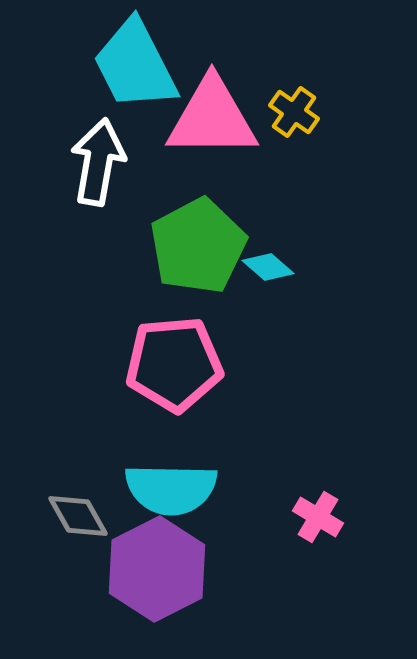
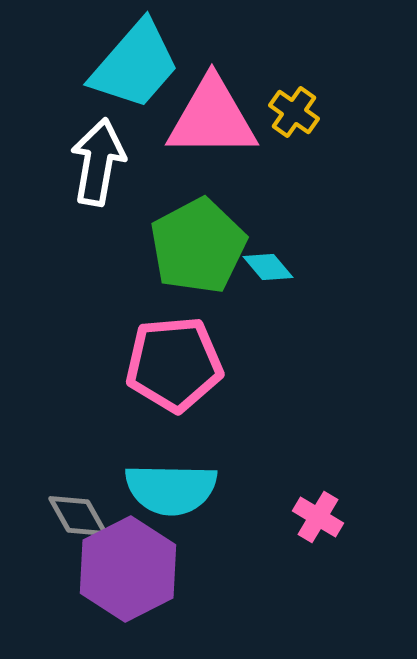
cyan trapezoid: rotated 112 degrees counterclockwise
cyan diamond: rotated 9 degrees clockwise
purple hexagon: moved 29 px left
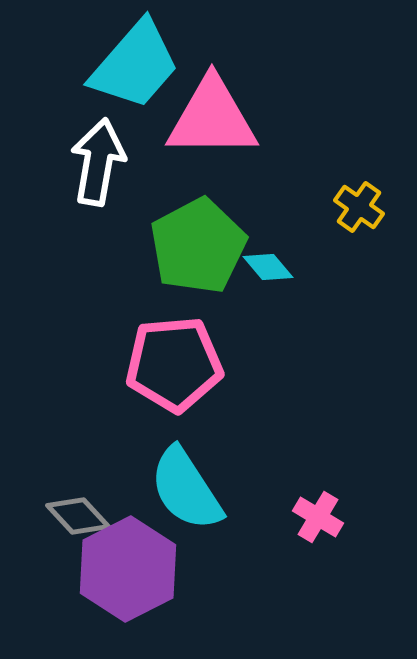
yellow cross: moved 65 px right, 95 px down
cyan semicircle: moved 15 px right; rotated 56 degrees clockwise
gray diamond: rotated 14 degrees counterclockwise
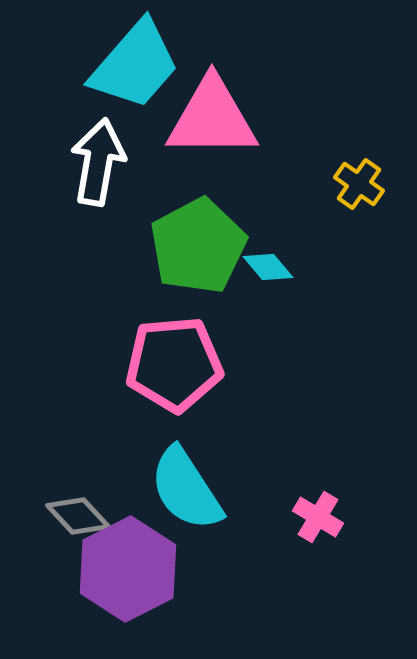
yellow cross: moved 23 px up
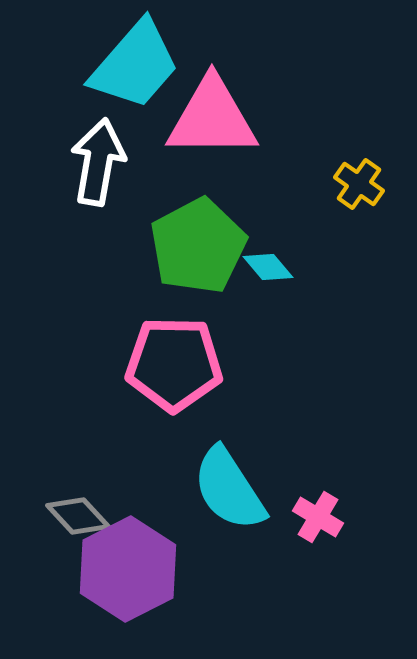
pink pentagon: rotated 6 degrees clockwise
cyan semicircle: moved 43 px right
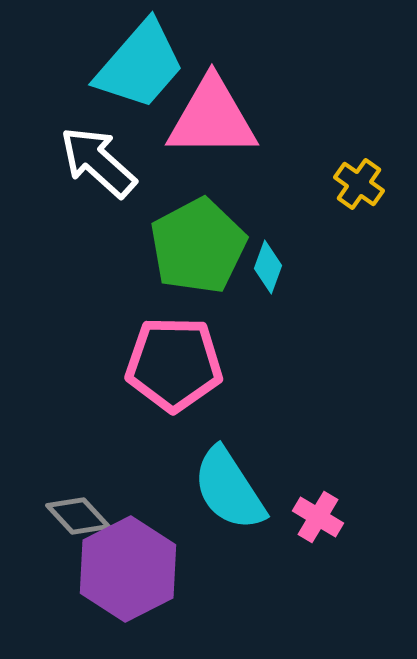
cyan trapezoid: moved 5 px right
white arrow: rotated 58 degrees counterclockwise
cyan diamond: rotated 60 degrees clockwise
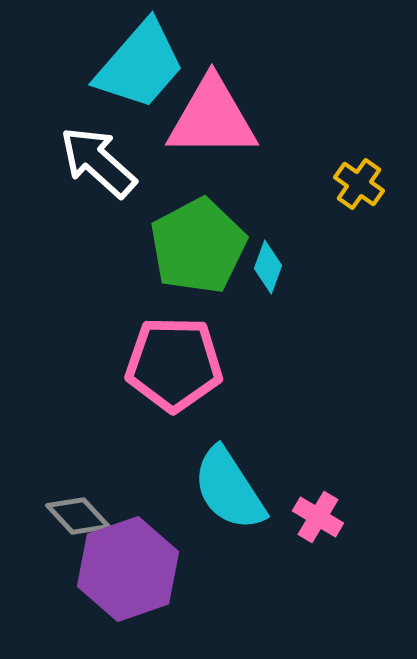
purple hexagon: rotated 8 degrees clockwise
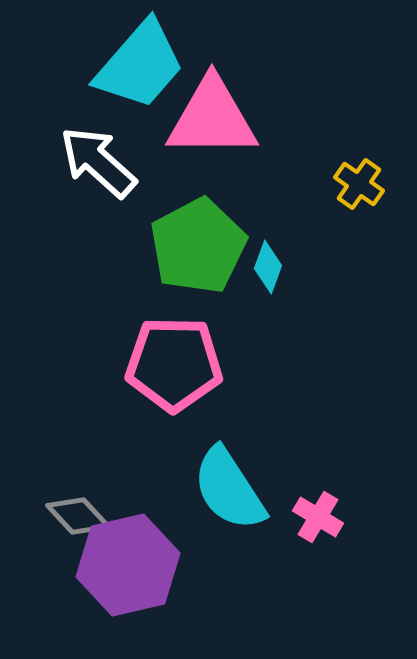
purple hexagon: moved 4 px up; rotated 6 degrees clockwise
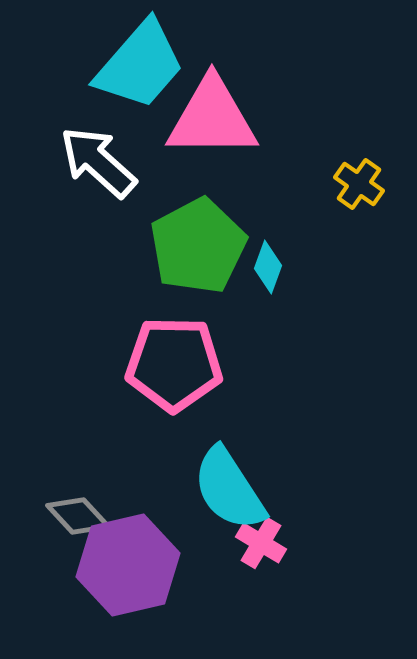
pink cross: moved 57 px left, 26 px down
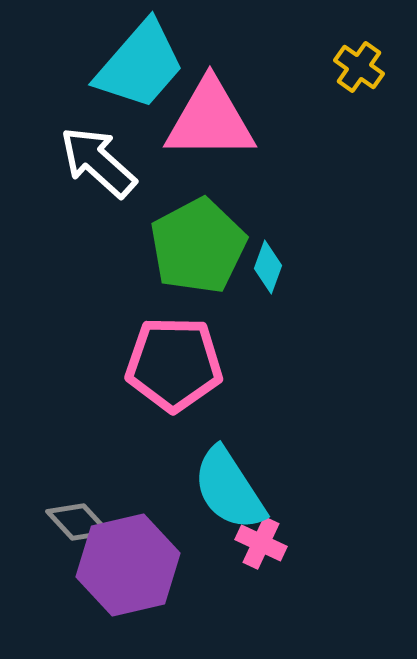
pink triangle: moved 2 px left, 2 px down
yellow cross: moved 117 px up
gray diamond: moved 6 px down
pink cross: rotated 6 degrees counterclockwise
